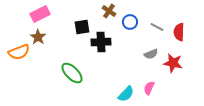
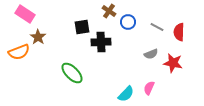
pink rectangle: moved 15 px left; rotated 60 degrees clockwise
blue circle: moved 2 px left
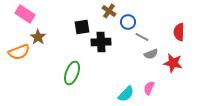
gray line: moved 15 px left, 10 px down
green ellipse: rotated 65 degrees clockwise
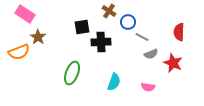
red star: rotated 12 degrees clockwise
pink semicircle: moved 1 px left, 1 px up; rotated 104 degrees counterclockwise
cyan semicircle: moved 12 px left, 12 px up; rotated 24 degrees counterclockwise
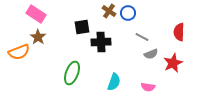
pink rectangle: moved 11 px right
blue circle: moved 9 px up
red star: rotated 24 degrees clockwise
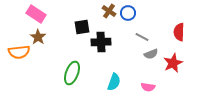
orange semicircle: rotated 15 degrees clockwise
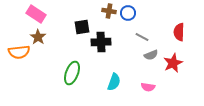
brown cross: rotated 24 degrees counterclockwise
gray semicircle: moved 1 px down
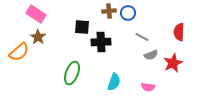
brown cross: rotated 16 degrees counterclockwise
black square: rotated 14 degrees clockwise
orange semicircle: rotated 35 degrees counterclockwise
